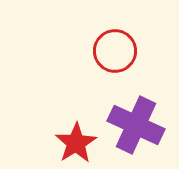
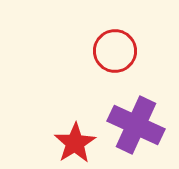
red star: moved 1 px left
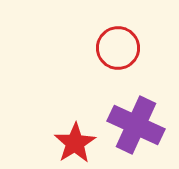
red circle: moved 3 px right, 3 px up
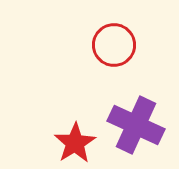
red circle: moved 4 px left, 3 px up
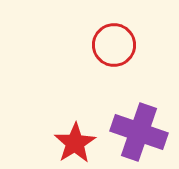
purple cross: moved 3 px right, 7 px down; rotated 6 degrees counterclockwise
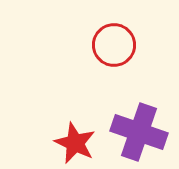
red star: rotated 15 degrees counterclockwise
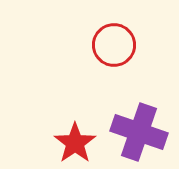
red star: rotated 12 degrees clockwise
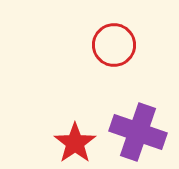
purple cross: moved 1 px left
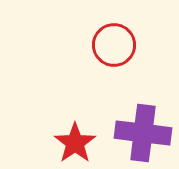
purple cross: moved 5 px right, 1 px down; rotated 12 degrees counterclockwise
